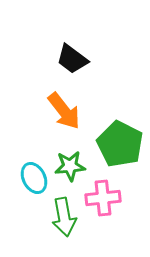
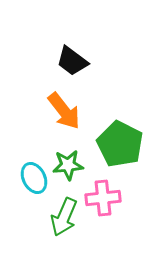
black trapezoid: moved 2 px down
green star: moved 2 px left, 1 px up
green arrow: rotated 33 degrees clockwise
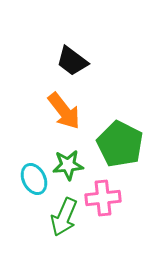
cyan ellipse: moved 1 px down
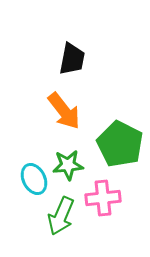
black trapezoid: moved 2 px up; rotated 116 degrees counterclockwise
green arrow: moved 3 px left, 1 px up
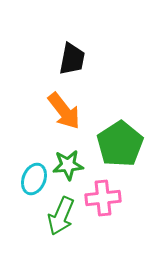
green pentagon: rotated 12 degrees clockwise
cyan ellipse: rotated 48 degrees clockwise
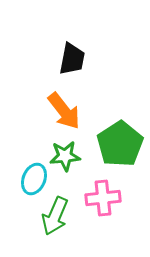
green star: moved 3 px left, 9 px up
green arrow: moved 6 px left
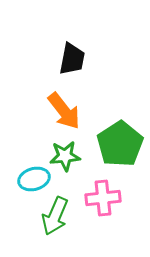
cyan ellipse: rotated 52 degrees clockwise
